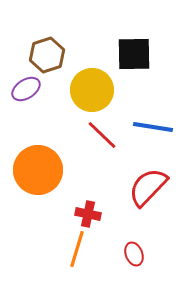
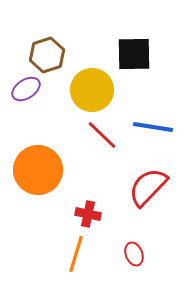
orange line: moved 1 px left, 5 px down
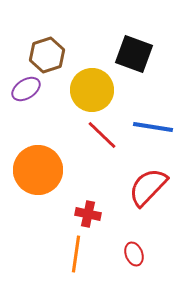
black square: rotated 21 degrees clockwise
orange line: rotated 9 degrees counterclockwise
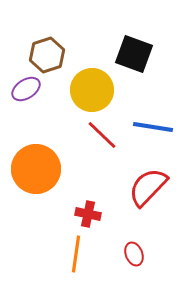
orange circle: moved 2 px left, 1 px up
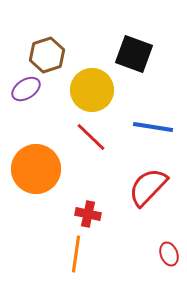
red line: moved 11 px left, 2 px down
red ellipse: moved 35 px right
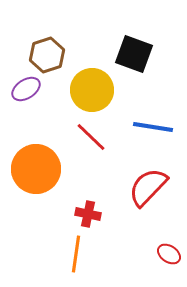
red ellipse: rotated 35 degrees counterclockwise
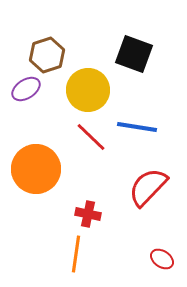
yellow circle: moved 4 px left
blue line: moved 16 px left
red ellipse: moved 7 px left, 5 px down
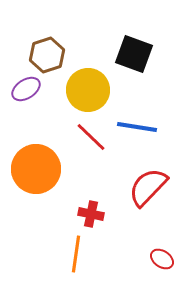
red cross: moved 3 px right
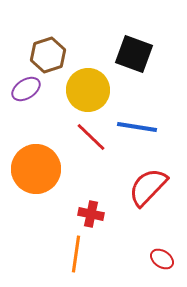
brown hexagon: moved 1 px right
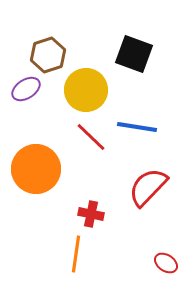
yellow circle: moved 2 px left
red ellipse: moved 4 px right, 4 px down
